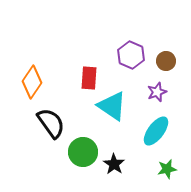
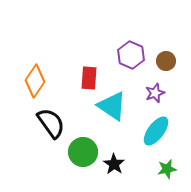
orange diamond: moved 3 px right, 1 px up
purple star: moved 2 px left, 1 px down
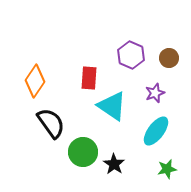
brown circle: moved 3 px right, 3 px up
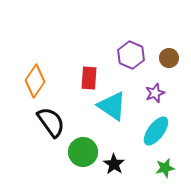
black semicircle: moved 1 px up
green star: moved 2 px left, 1 px up
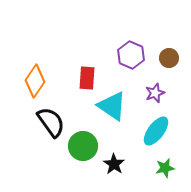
red rectangle: moved 2 px left
green circle: moved 6 px up
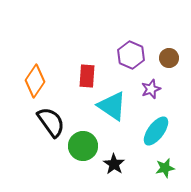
red rectangle: moved 2 px up
purple star: moved 4 px left, 4 px up
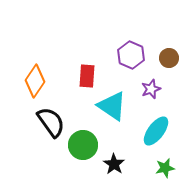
green circle: moved 1 px up
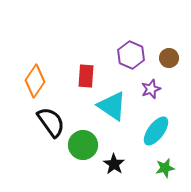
red rectangle: moved 1 px left
